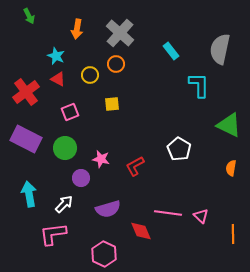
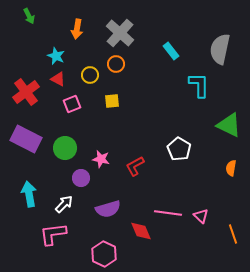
yellow square: moved 3 px up
pink square: moved 2 px right, 8 px up
orange line: rotated 18 degrees counterclockwise
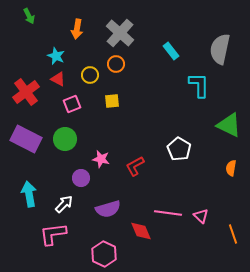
green circle: moved 9 px up
